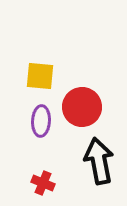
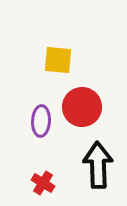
yellow square: moved 18 px right, 16 px up
black arrow: moved 1 px left, 4 px down; rotated 9 degrees clockwise
red cross: rotated 10 degrees clockwise
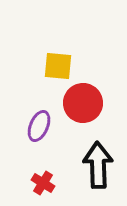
yellow square: moved 6 px down
red circle: moved 1 px right, 4 px up
purple ellipse: moved 2 px left, 5 px down; rotated 20 degrees clockwise
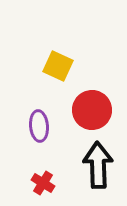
yellow square: rotated 20 degrees clockwise
red circle: moved 9 px right, 7 px down
purple ellipse: rotated 28 degrees counterclockwise
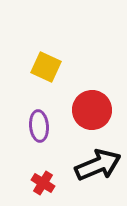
yellow square: moved 12 px left, 1 px down
black arrow: rotated 69 degrees clockwise
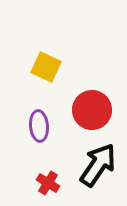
black arrow: rotated 33 degrees counterclockwise
red cross: moved 5 px right
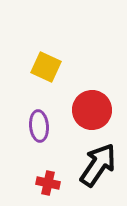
red cross: rotated 20 degrees counterclockwise
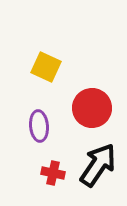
red circle: moved 2 px up
red cross: moved 5 px right, 10 px up
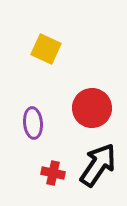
yellow square: moved 18 px up
purple ellipse: moved 6 px left, 3 px up
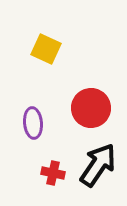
red circle: moved 1 px left
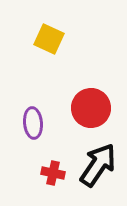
yellow square: moved 3 px right, 10 px up
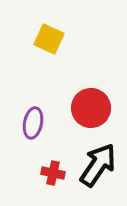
purple ellipse: rotated 16 degrees clockwise
